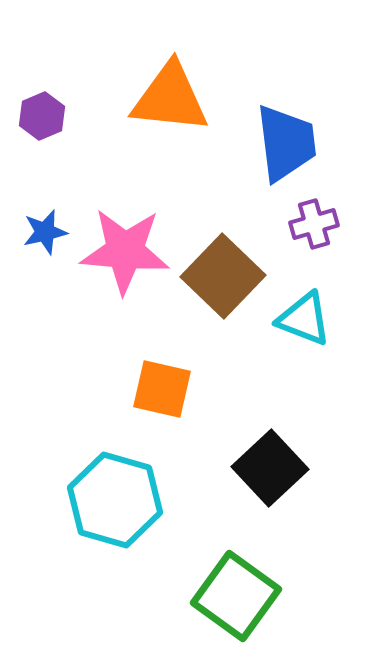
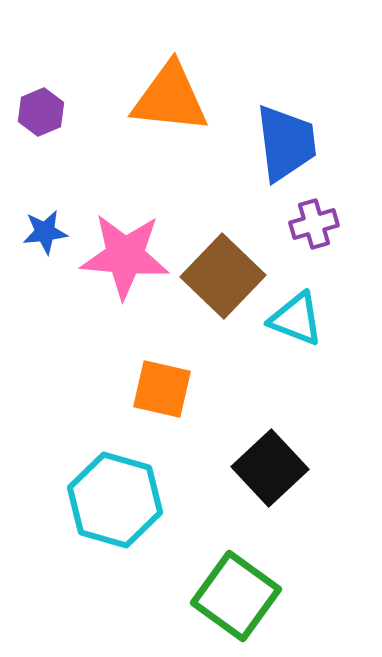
purple hexagon: moved 1 px left, 4 px up
blue star: rotated 6 degrees clockwise
pink star: moved 5 px down
cyan triangle: moved 8 px left
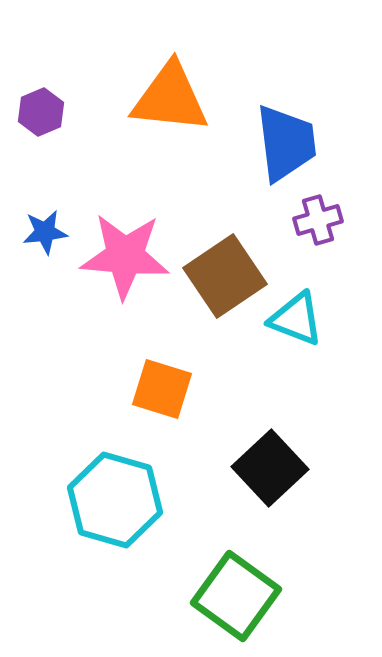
purple cross: moved 4 px right, 4 px up
brown square: moved 2 px right; rotated 12 degrees clockwise
orange square: rotated 4 degrees clockwise
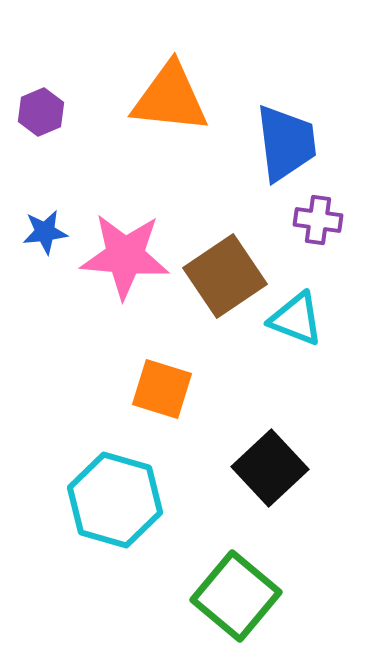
purple cross: rotated 24 degrees clockwise
green square: rotated 4 degrees clockwise
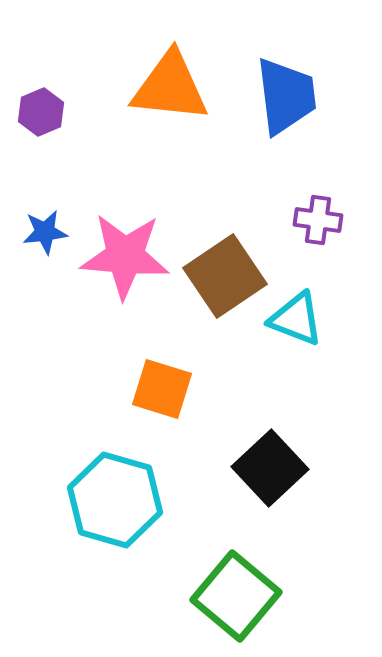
orange triangle: moved 11 px up
blue trapezoid: moved 47 px up
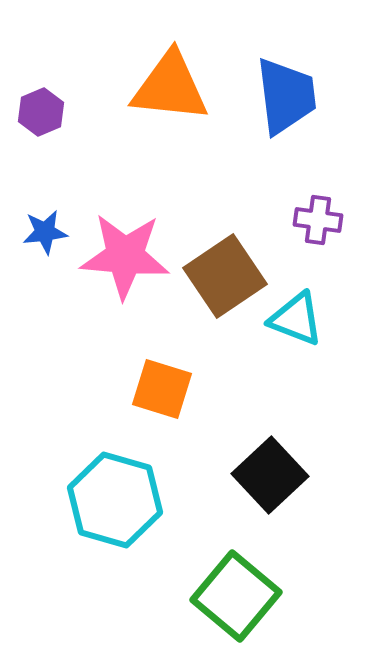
black square: moved 7 px down
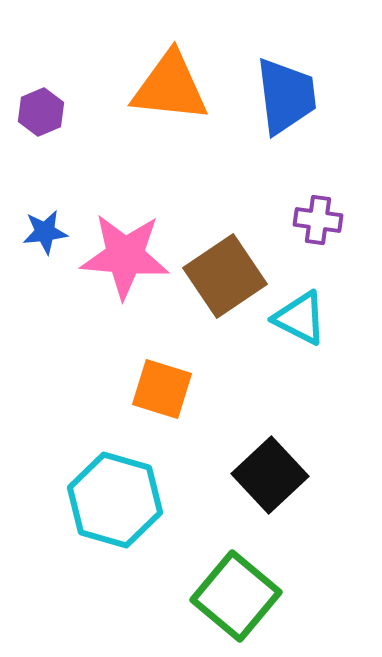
cyan triangle: moved 4 px right, 1 px up; rotated 6 degrees clockwise
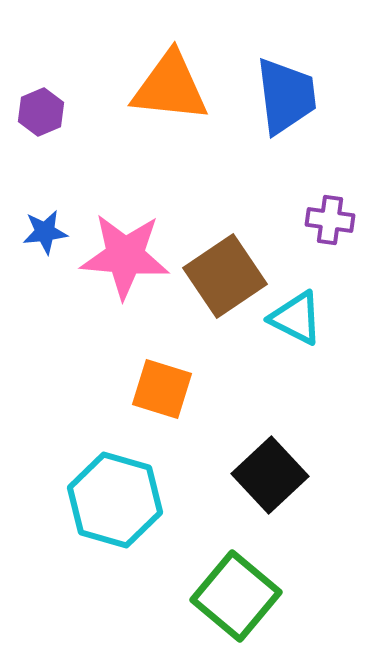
purple cross: moved 12 px right
cyan triangle: moved 4 px left
